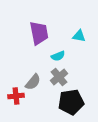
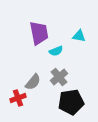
cyan semicircle: moved 2 px left, 5 px up
red cross: moved 2 px right, 2 px down; rotated 14 degrees counterclockwise
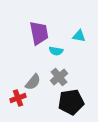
cyan semicircle: rotated 32 degrees clockwise
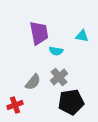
cyan triangle: moved 3 px right
red cross: moved 3 px left, 7 px down
